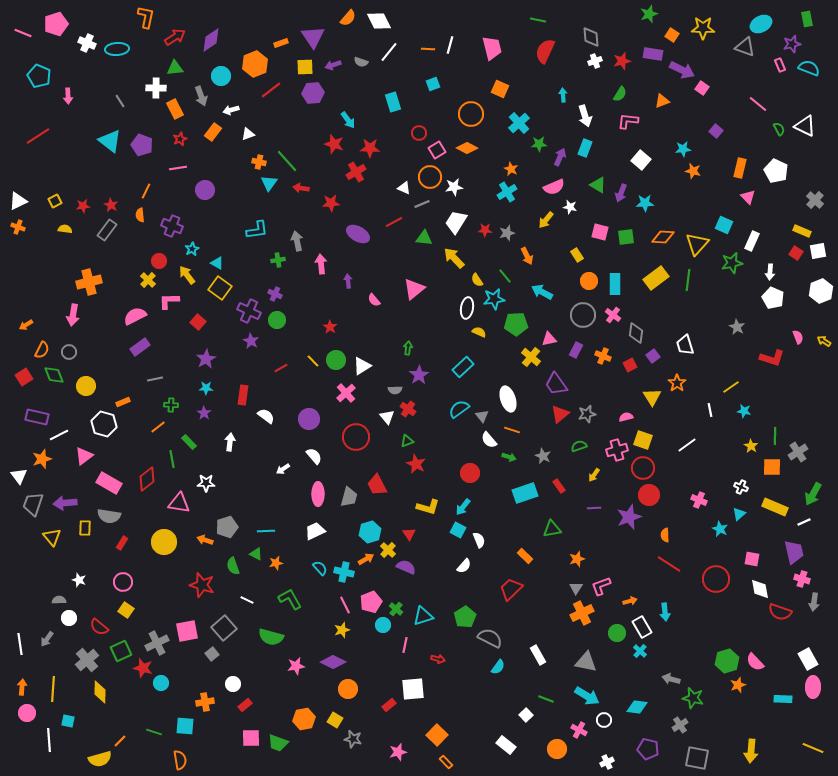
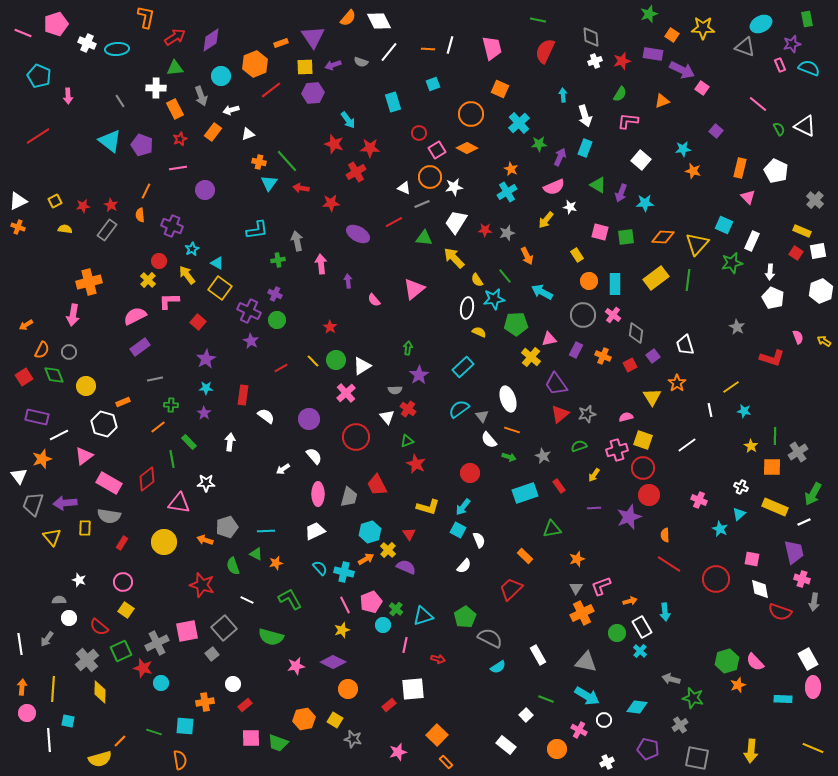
cyan semicircle at (498, 667): rotated 21 degrees clockwise
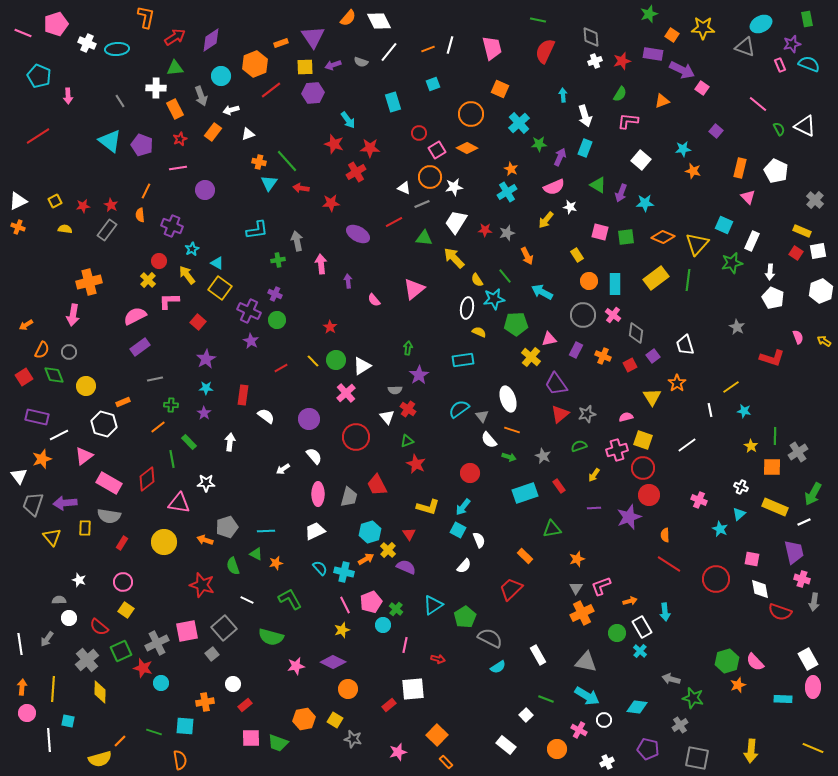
orange line at (428, 49): rotated 24 degrees counterclockwise
cyan semicircle at (809, 68): moved 4 px up
orange diamond at (663, 237): rotated 20 degrees clockwise
cyan rectangle at (463, 367): moved 7 px up; rotated 35 degrees clockwise
cyan triangle at (423, 616): moved 10 px right, 11 px up; rotated 15 degrees counterclockwise
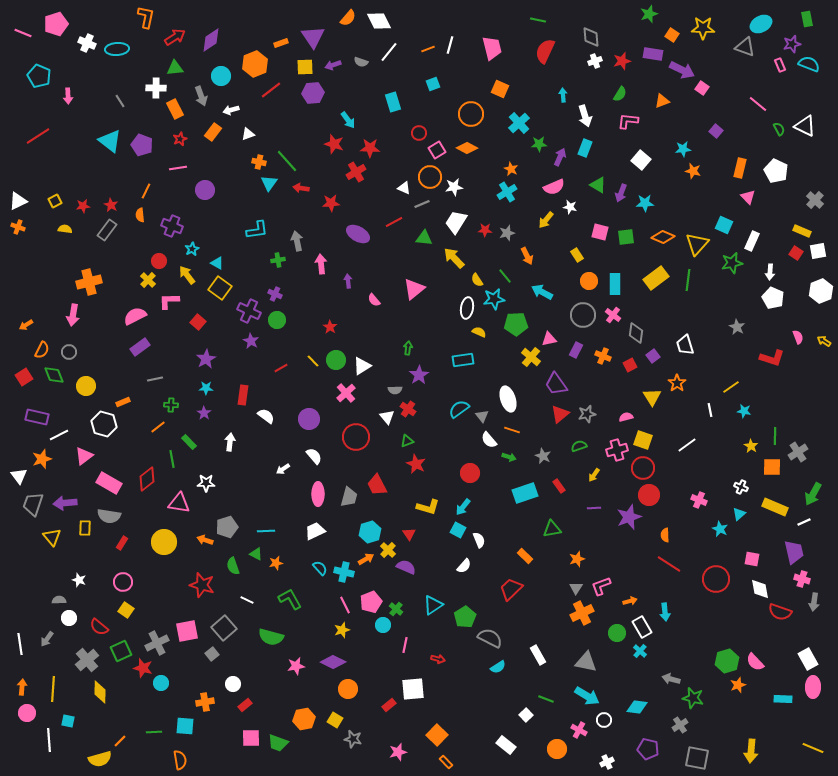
green line at (154, 732): rotated 21 degrees counterclockwise
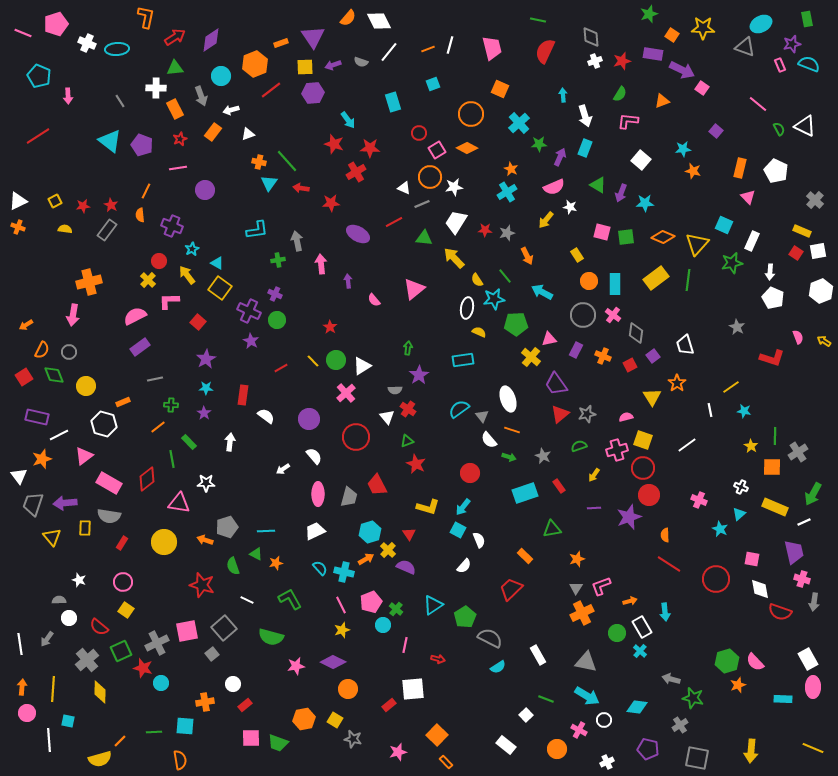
pink square at (600, 232): moved 2 px right
pink line at (345, 605): moved 4 px left
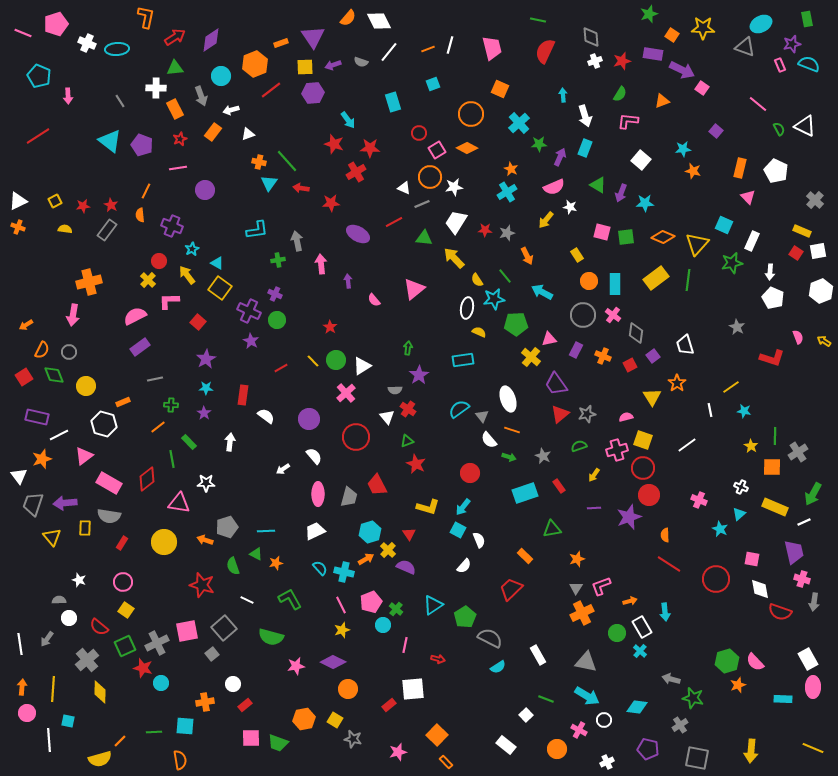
green square at (121, 651): moved 4 px right, 5 px up
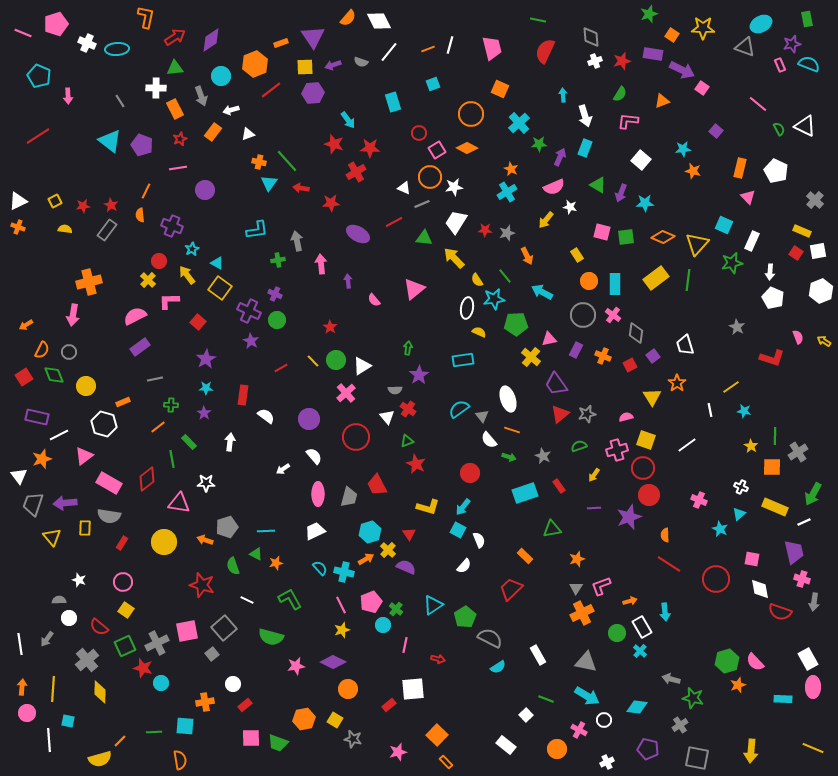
yellow square at (643, 440): moved 3 px right
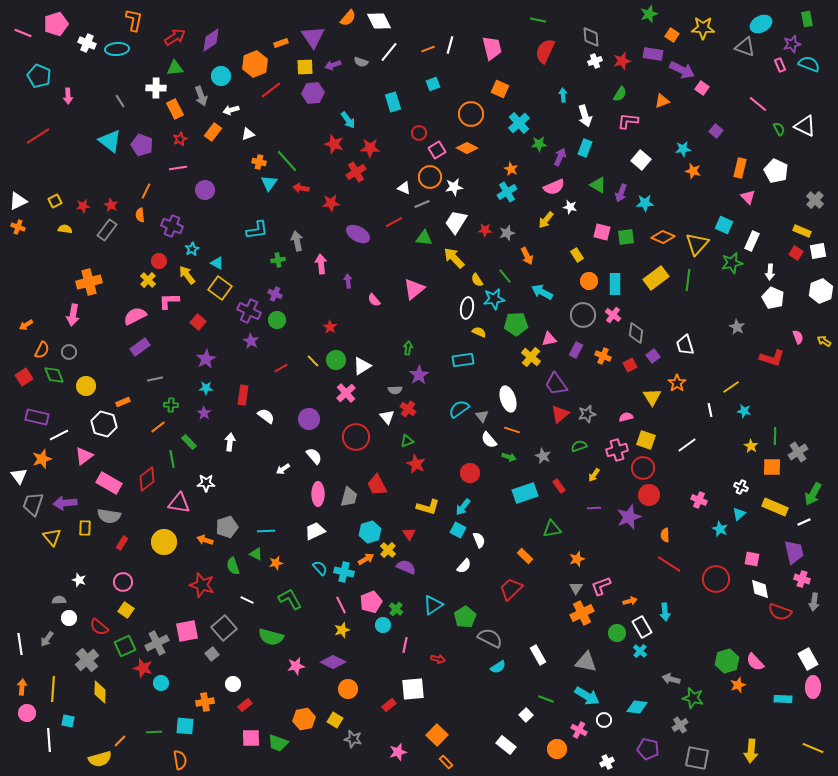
orange L-shape at (146, 17): moved 12 px left, 3 px down
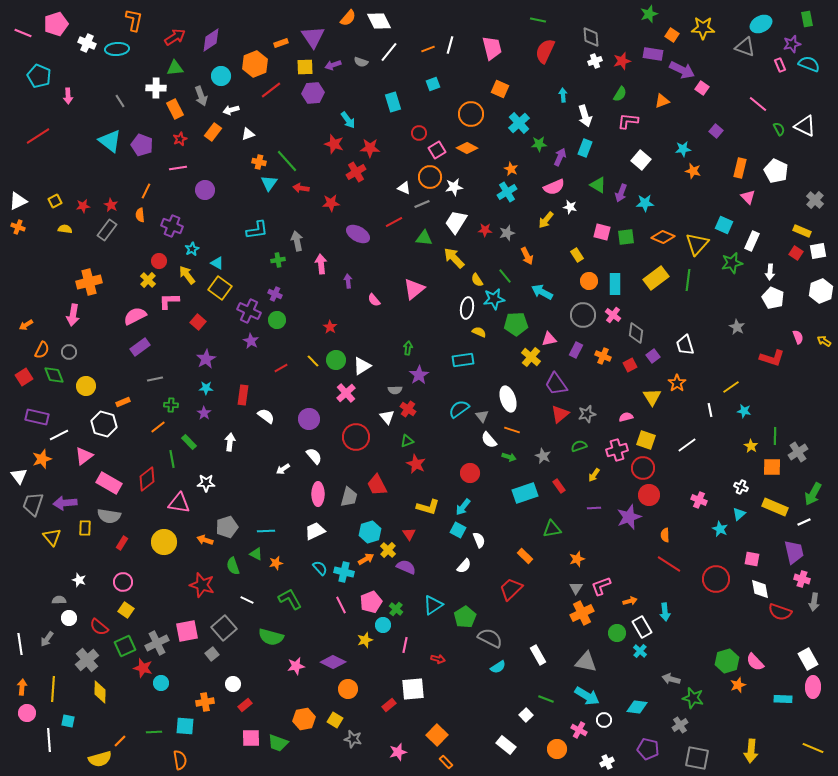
yellow star at (342, 630): moved 23 px right, 10 px down
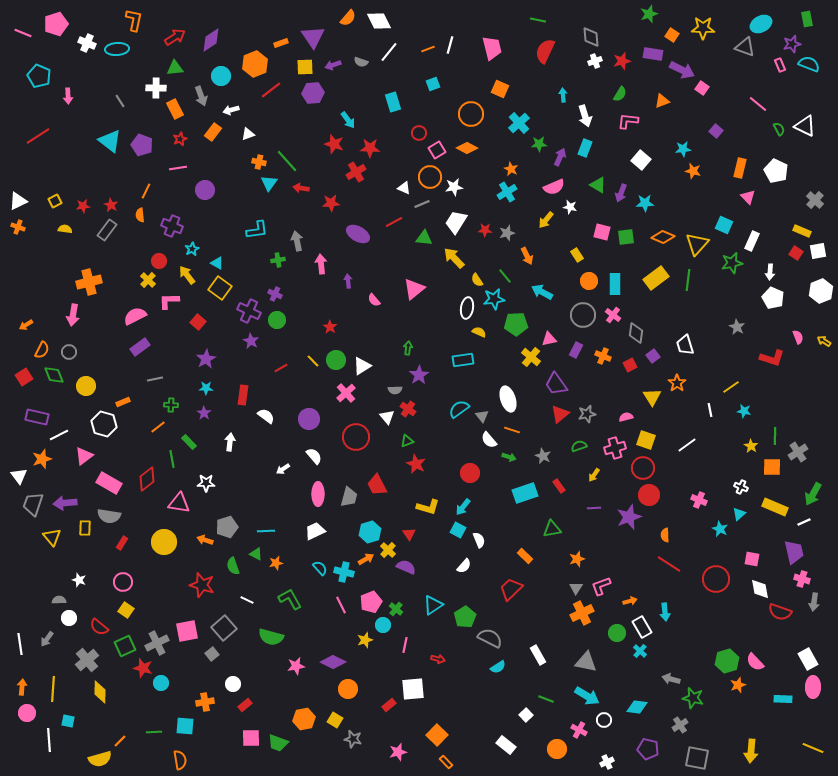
pink cross at (617, 450): moved 2 px left, 2 px up
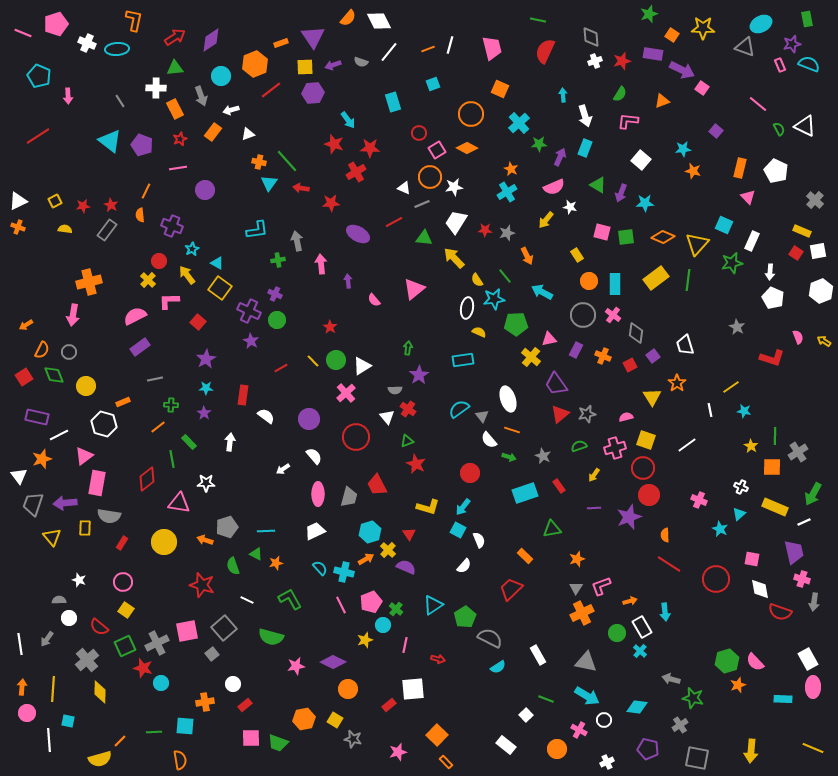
pink rectangle at (109, 483): moved 12 px left; rotated 70 degrees clockwise
